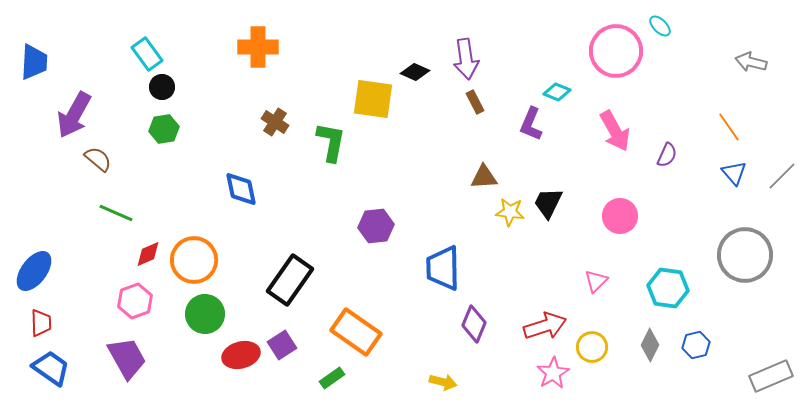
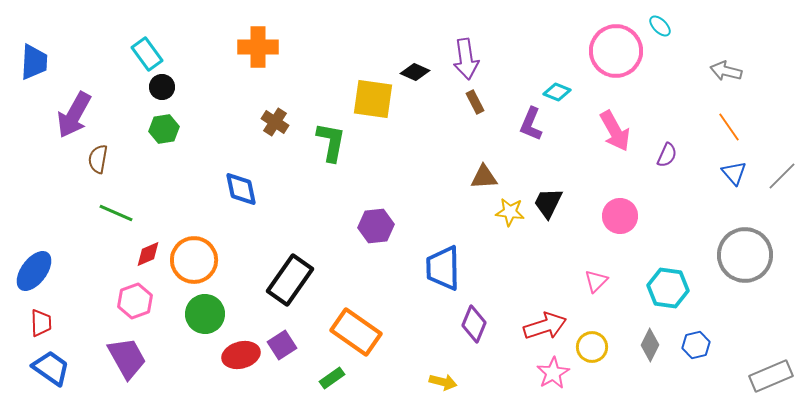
gray arrow at (751, 62): moved 25 px left, 9 px down
brown semicircle at (98, 159): rotated 120 degrees counterclockwise
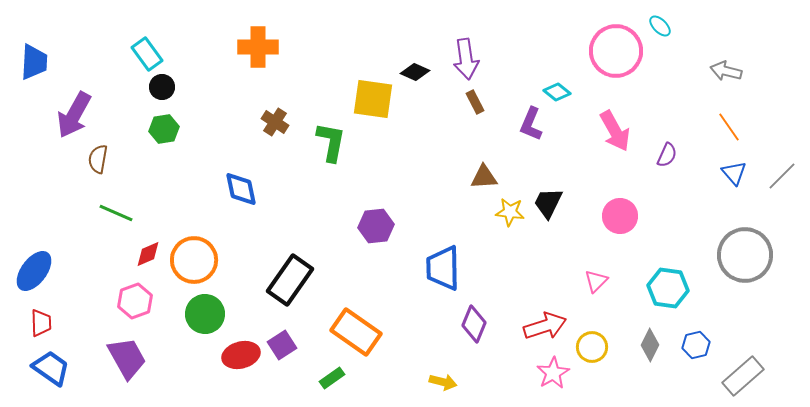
cyan diamond at (557, 92): rotated 16 degrees clockwise
gray rectangle at (771, 376): moved 28 px left; rotated 18 degrees counterclockwise
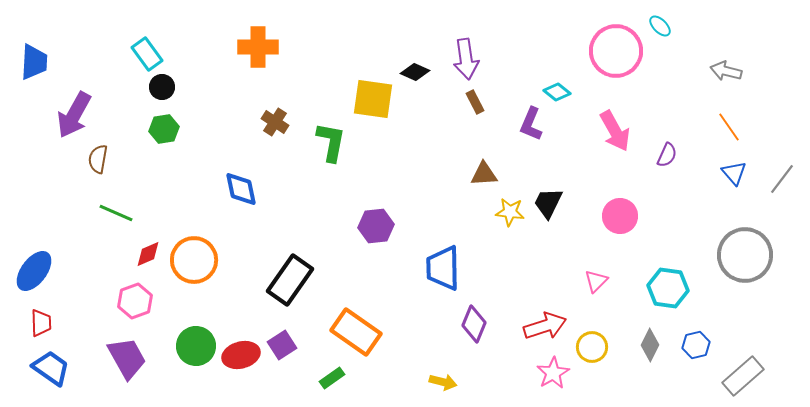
gray line at (782, 176): moved 3 px down; rotated 8 degrees counterclockwise
brown triangle at (484, 177): moved 3 px up
green circle at (205, 314): moved 9 px left, 32 px down
